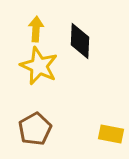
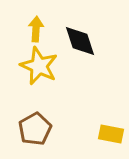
black diamond: rotated 21 degrees counterclockwise
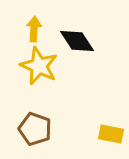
yellow arrow: moved 2 px left
black diamond: moved 3 px left; rotated 15 degrees counterclockwise
brown pentagon: rotated 24 degrees counterclockwise
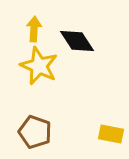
brown pentagon: moved 3 px down
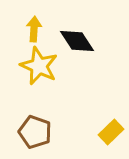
yellow rectangle: moved 2 px up; rotated 55 degrees counterclockwise
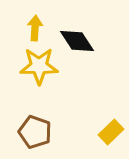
yellow arrow: moved 1 px right, 1 px up
yellow star: rotated 24 degrees counterclockwise
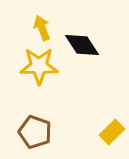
yellow arrow: moved 7 px right; rotated 25 degrees counterclockwise
black diamond: moved 5 px right, 4 px down
yellow rectangle: moved 1 px right
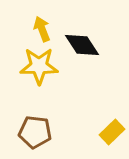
yellow arrow: moved 1 px down
brown pentagon: rotated 12 degrees counterclockwise
